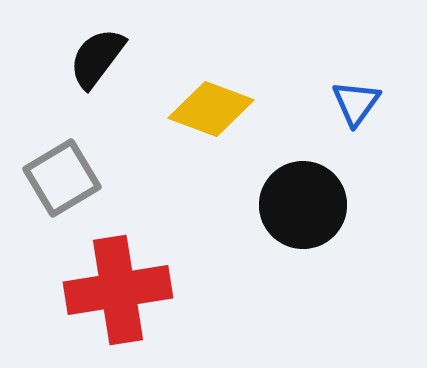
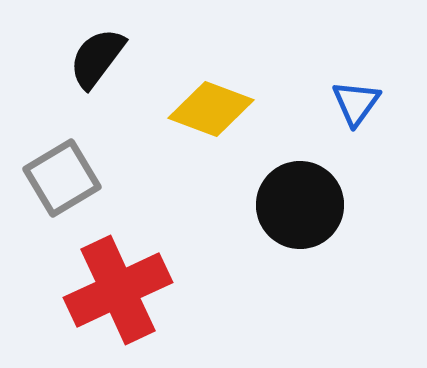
black circle: moved 3 px left
red cross: rotated 16 degrees counterclockwise
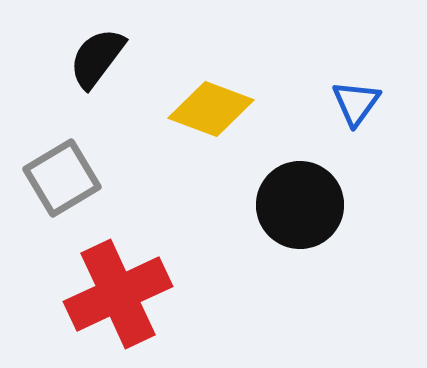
red cross: moved 4 px down
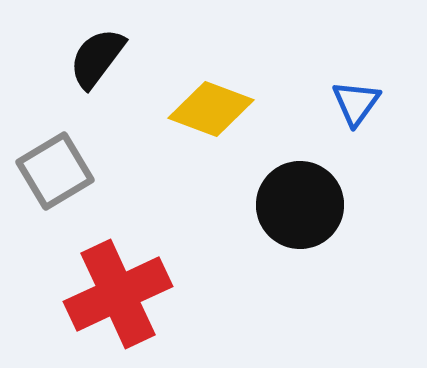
gray square: moved 7 px left, 7 px up
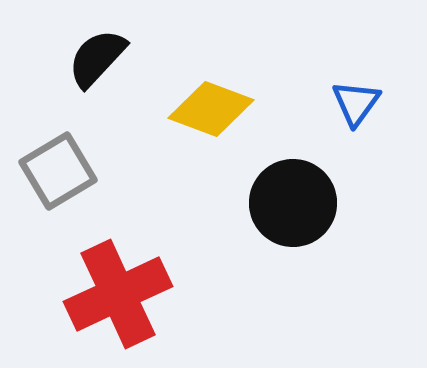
black semicircle: rotated 6 degrees clockwise
gray square: moved 3 px right
black circle: moved 7 px left, 2 px up
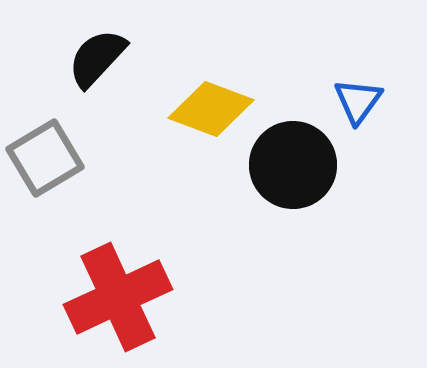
blue triangle: moved 2 px right, 2 px up
gray square: moved 13 px left, 13 px up
black circle: moved 38 px up
red cross: moved 3 px down
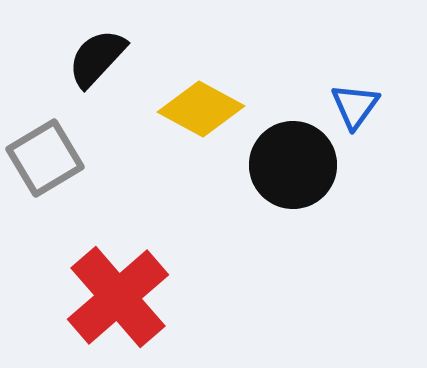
blue triangle: moved 3 px left, 5 px down
yellow diamond: moved 10 px left; rotated 8 degrees clockwise
red cross: rotated 16 degrees counterclockwise
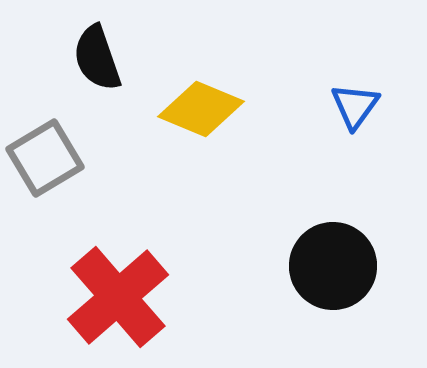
black semicircle: rotated 62 degrees counterclockwise
yellow diamond: rotated 6 degrees counterclockwise
black circle: moved 40 px right, 101 px down
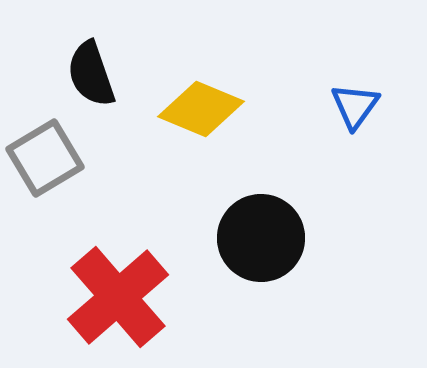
black semicircle: moved 6 px left, 16 px down
black circle: moved 72 px left, 28 px up
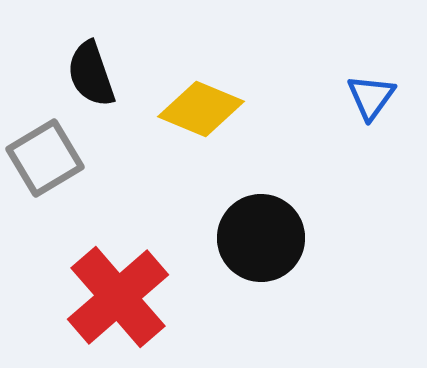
blue triangle: moved 16 px right, 9 px up
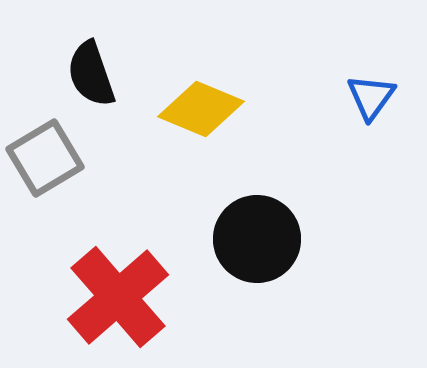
black circle: moved 4 px left, 1 px down
